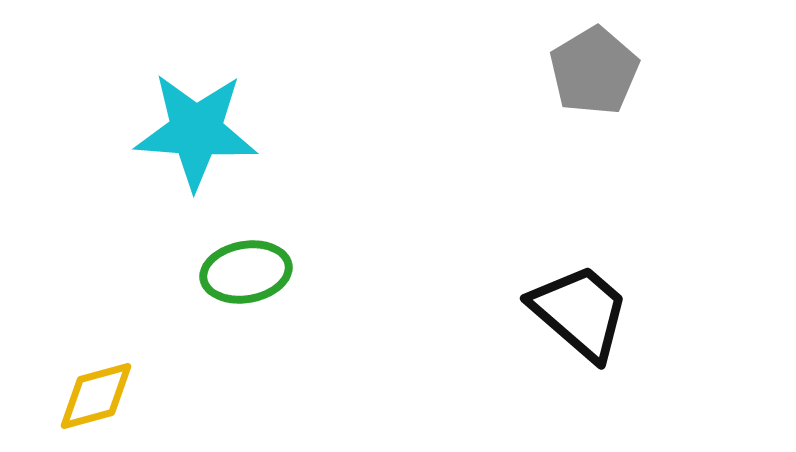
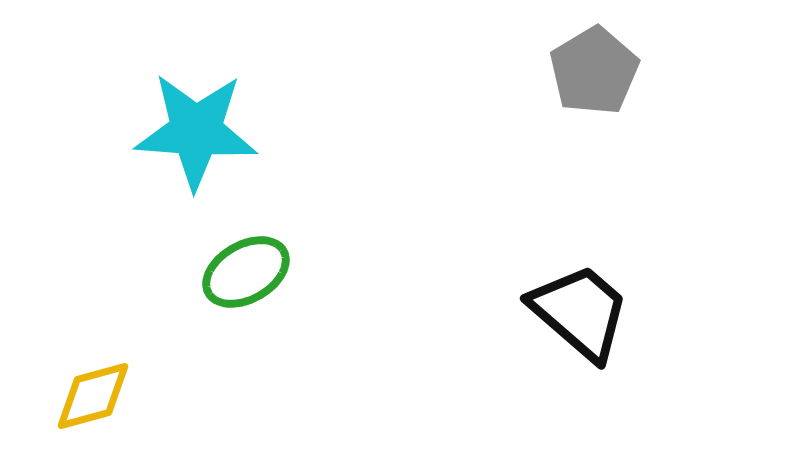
green ellipse: rotated 20 degrees counterclockwise
yellow diamond: moved 3 px left
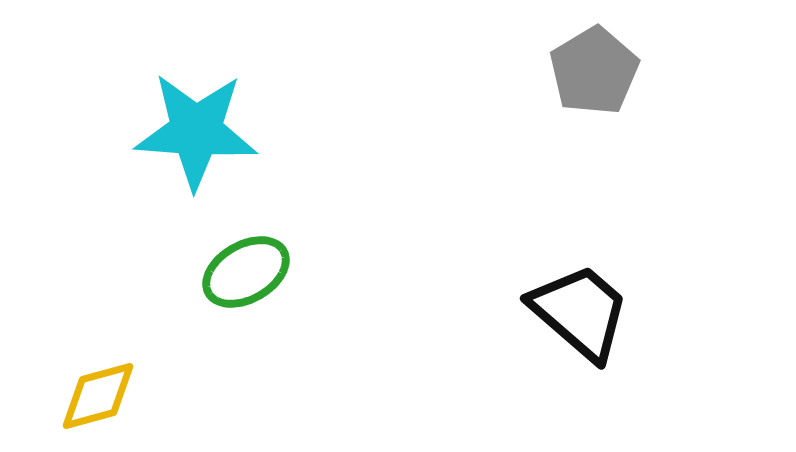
yellow diamond: moved 5 px right
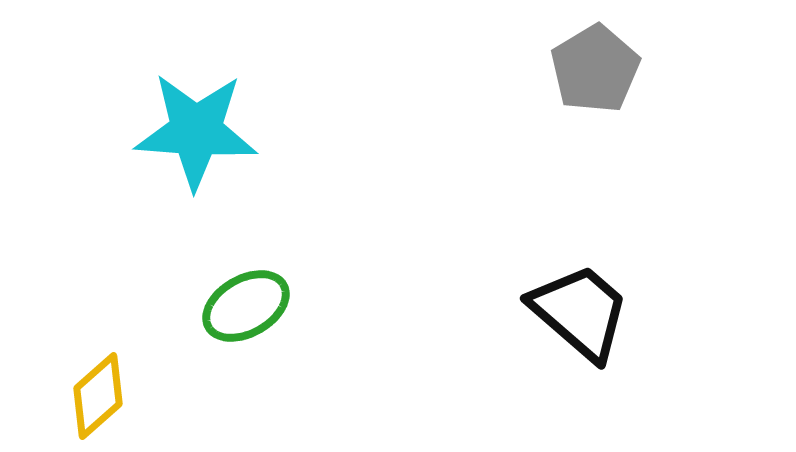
gray pentagon: moved 1 px right, 2 px up
green ellipse: moved 34 px down
yellow diamond: rotated 26 degrees counterclockwise
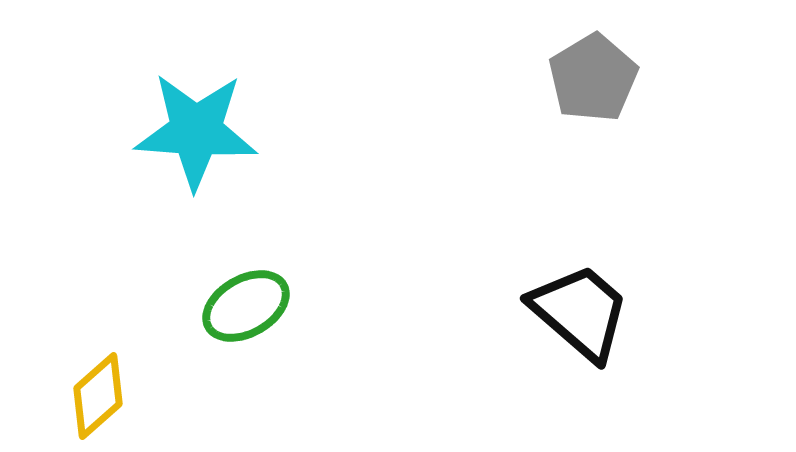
gray pentagon: moved 2 px left, 9 px down
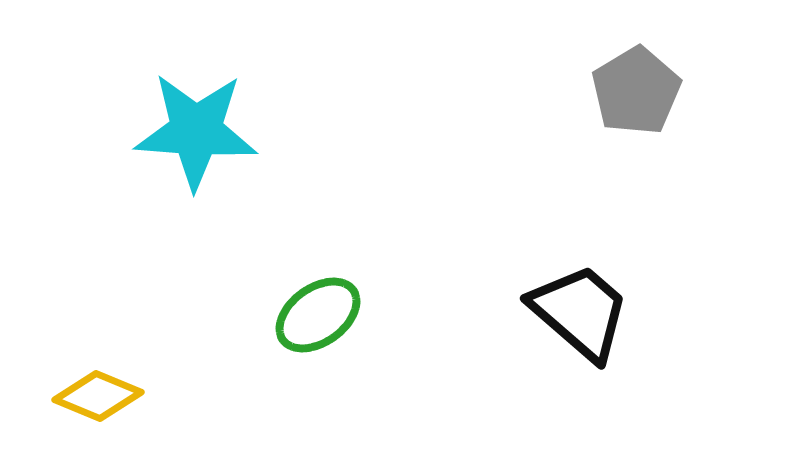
gray pentagon: moved 43 px right, 13 px down
green ellipse: moved 72 px right, 9 px down; rotated 6 degrees counterclockwise
yellow diamond: rotated 64 degrees clockwise
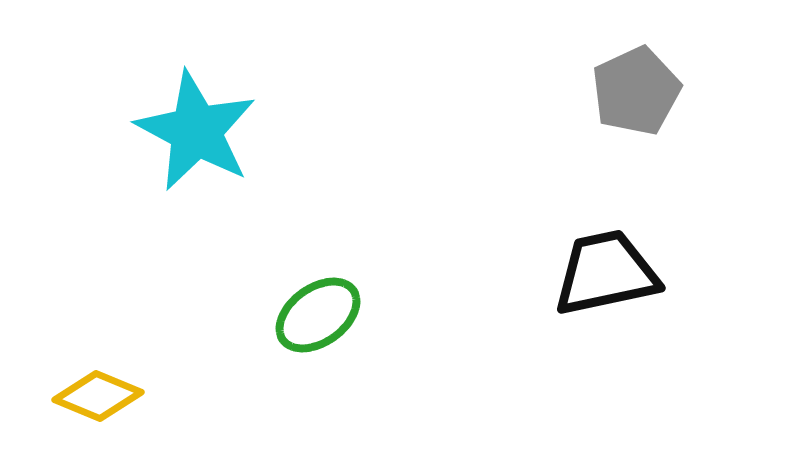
gray pentagon: rotated 6 degrees clockwise
cyan star: rotated 24 degrees clockwise
black trapezoid: moved 26 px right, 39 px up; rotated 53 degrees counterclockwise
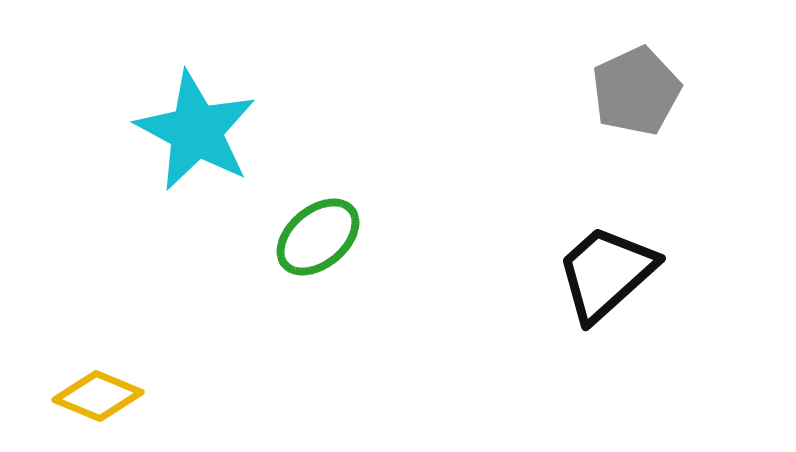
black trapezoid: rotated 30 degrees counterclockwise
green ellipse: moved 78 px up; rotated 4 degrees counterclockwise
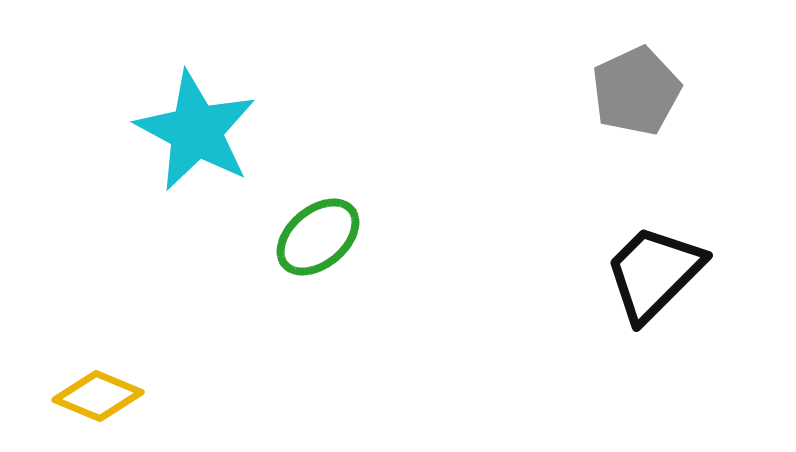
black trapezoid: moved 48 px right; rotated 3 degrees counterclockwise
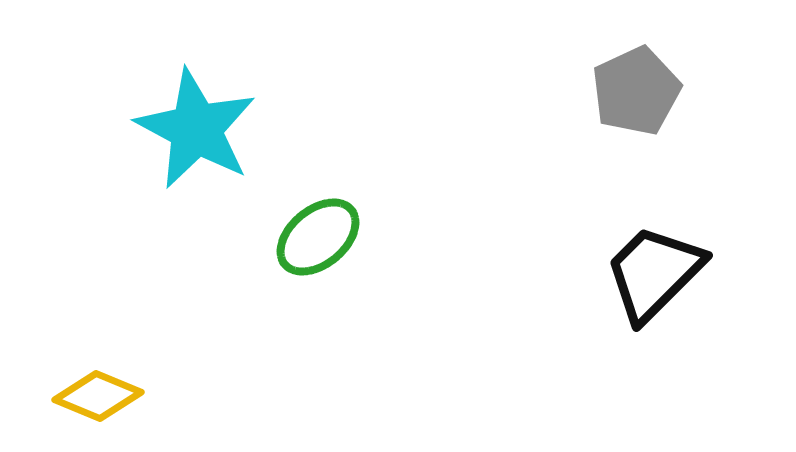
cyan star: moved 2 px up
